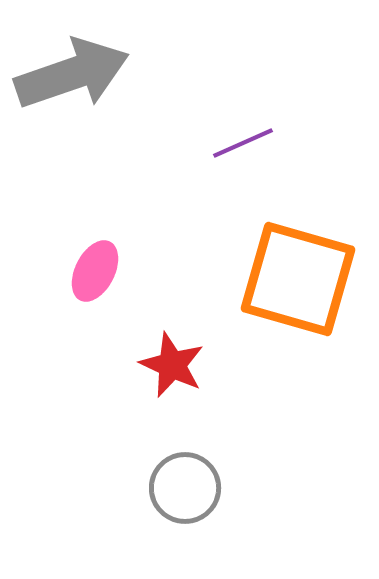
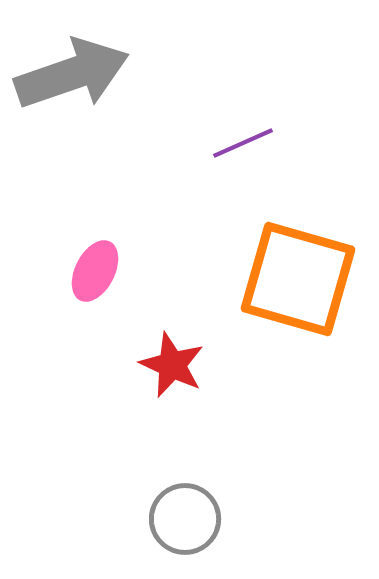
gray circle: moved 31 px down
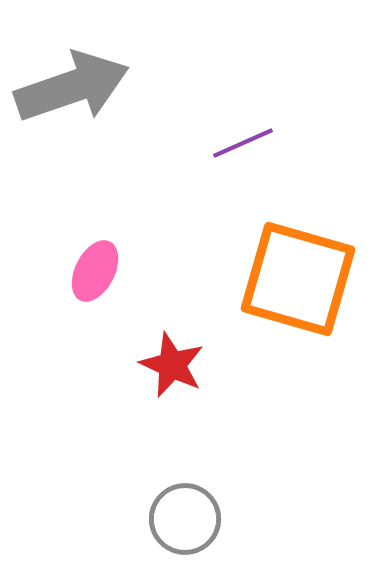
gray arrow: moved 13 px down
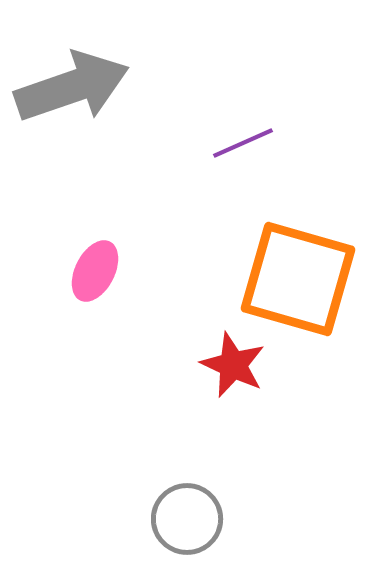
red star: moved 61 px right
gray circle: moved 2 px right
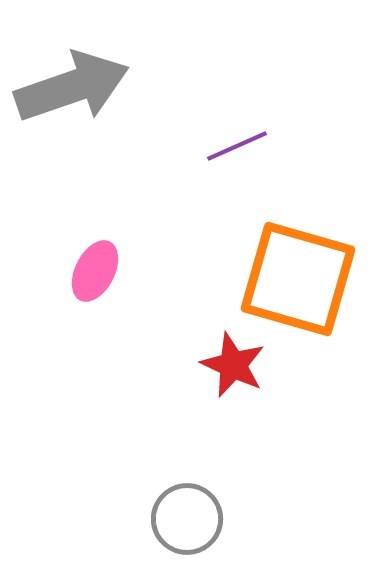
purple line: moved 6 px left, 3 px down
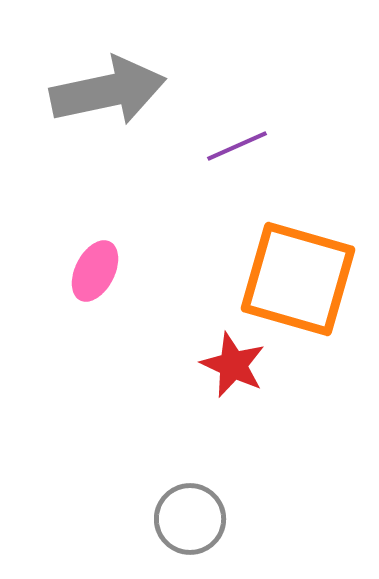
gray arrow: moved 36 px right, 4 px down; rotated 7 degrees clockwise
gray circle: moved 3 px right
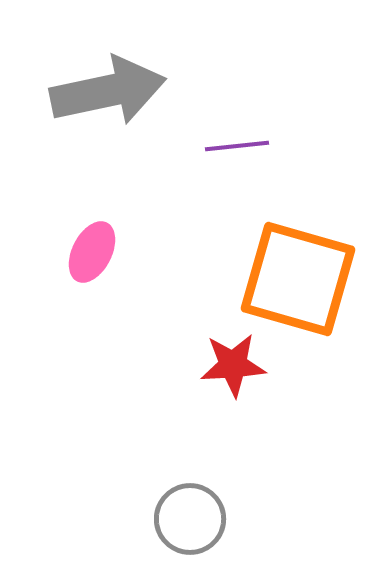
purple line: rotated 18 degrees clockwise
pink ellipse: moved 3 px left, 19 px up
red star: rotated 28 degrees counterclockwise
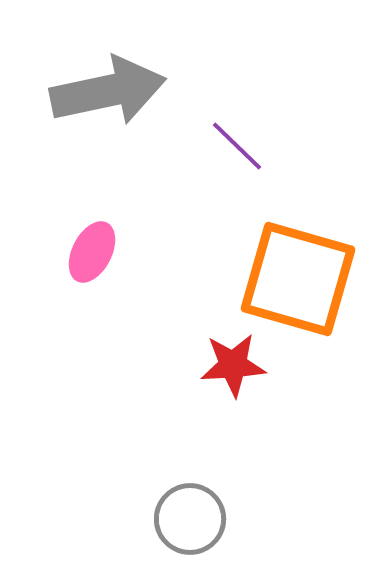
purple line: rotated 50 degrees clockwise
